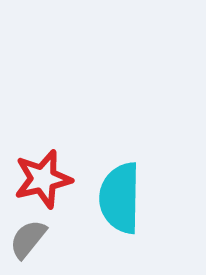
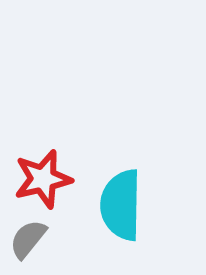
cyan semicircle: moved 1 px right, 7 px down
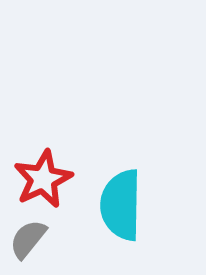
red star: rotated 12 degrees counterclockwise
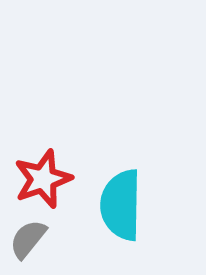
red star: rotated 6 degrees clockwise
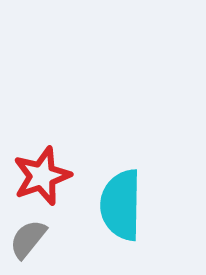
red star: moved 1 px left, 3 px up
